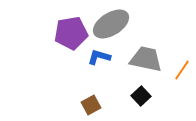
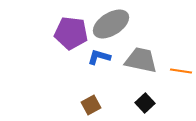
purple pentagon: rotated 16 degrees clockwise
gray trapezoid: moved 5 px left, 1 px down
orange line: moved 1 px left, 1 px down; rotated 65 degrees clockwise
black square: moved 4 px right, 7 px down
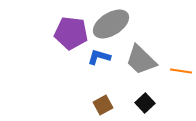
gray trapezoid: rotated 148 degrees counterclockwise
brown square: moved 12 px right
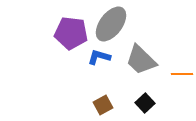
gray ellipse: rotated 21 degrees counterclockwise
orange line: moved 1 px right, 3 px down; rotated 10 degrees counterclockwise
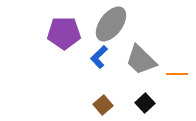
purple pentagon: moved 7 px left; rotated 8 degrees counterclockwise
blue L-shape: rotated 60 degrees counterclockwise
orange line: moved 5 px left
brown square: rotated 12 degrees counterclockwise
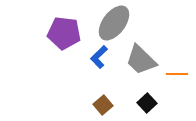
gray ellipse: moved 3 px right, 1 px up
purple pentagon: rotated 8 degrees clockwise
black square: moved 2 px right
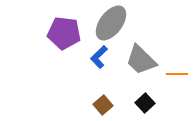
gray ellipse: moved 3 px left
black square: moved 2 px left
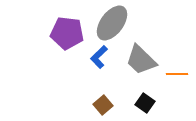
gray ellipse: moved 1 px right
purple pentagon: moved 3 px right
black square: rotated 12 degrees counterclockwise
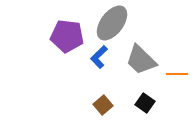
purple pentagon: moved 3 px down
